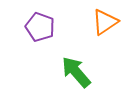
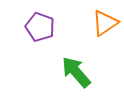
orange triangle: moved 1 px down
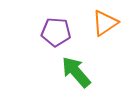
purple pentagon: moved 16 px right, 5 px down; rotated 16 degrees counterclockwise
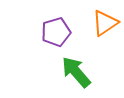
purple pentagon: rotated 20 degrees counterclockwise
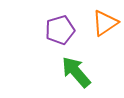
purple pentagon: moved 4 px right, 2 px up
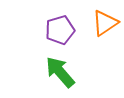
green arrow: moved 16 px left
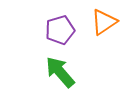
orange triangle: moved 1 px left, 1 px up
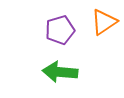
green arrow: rotated 44 degrees counterclockwise
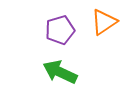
green arrow: rotated 20 degrees clockwise
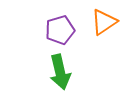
green arrow: rotated 128 degrees counterclockwise
